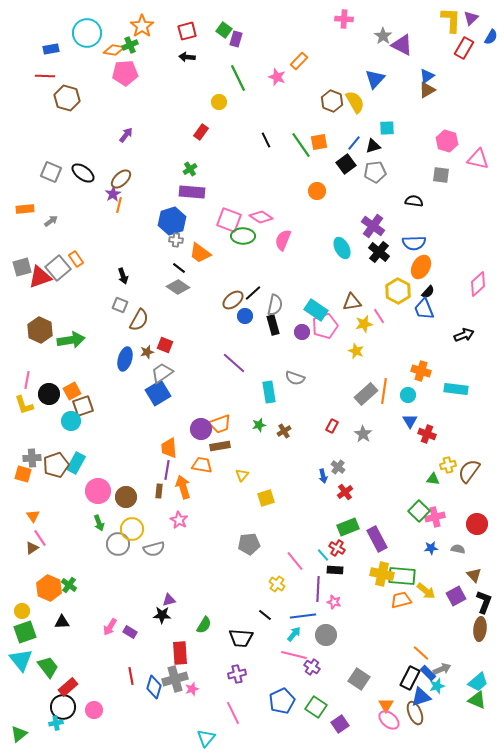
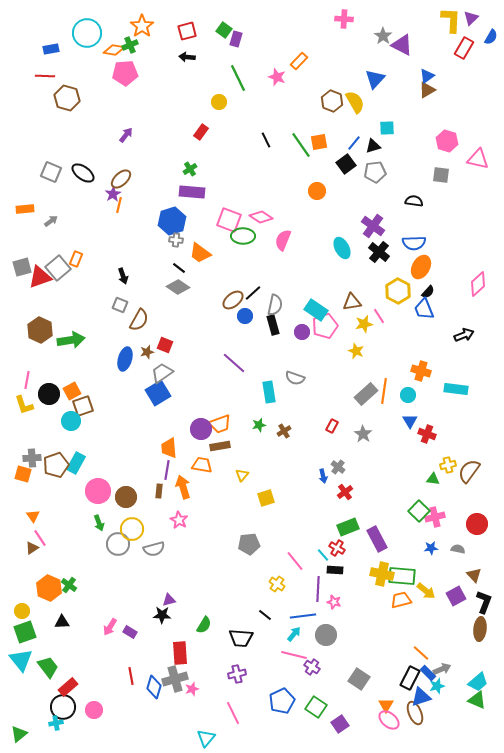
orange rectangle at (76, 259): rotated 56 degrees clockwise
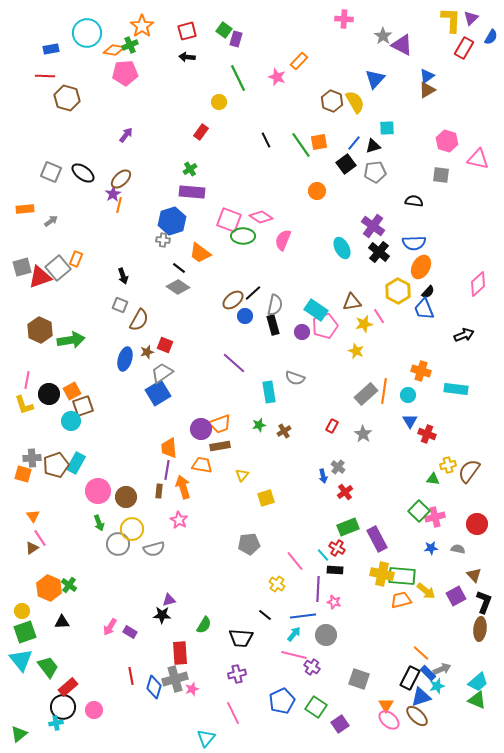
gray cross at (176, 240): moved 13 px left
gray square at (359, 679): rotated 15 degrees counterclockwise
brown ellipse at (415, 713): moved 2 px right, 3 px down; rotated 25 degrees counterclockwise
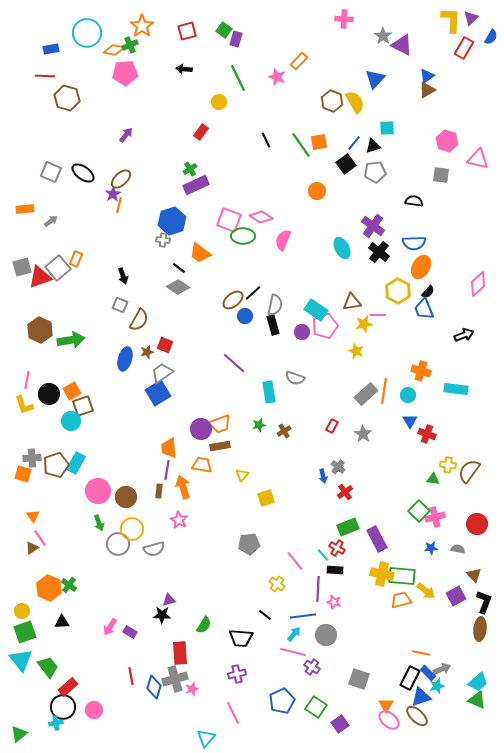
black arrow at (187, 57): moved 3 px left, 12 px down
purple rectangle at (192, 192): moved 4 px right, 7 px up; rotated 30 degrees counterclockwise
pink line at (379, 316): moved 1 px left, 1 px up; rotated 56 degrees counterclockwise
yellow cross at (448, 465): rotated 21 degrees clockwise
orange line at (421, 653): rotated 30 degrees counterclockwise
pink line at (294, 655): moved 1 px left, 3 px up
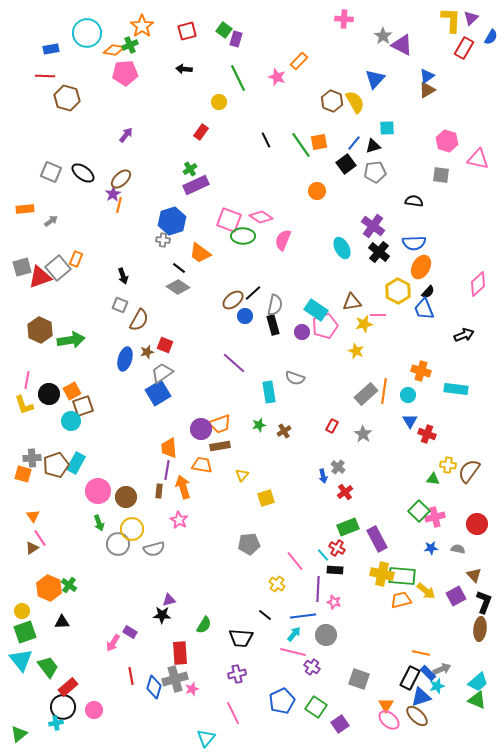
pink arrow at (110, 627): moved 3 px right, 16 px down
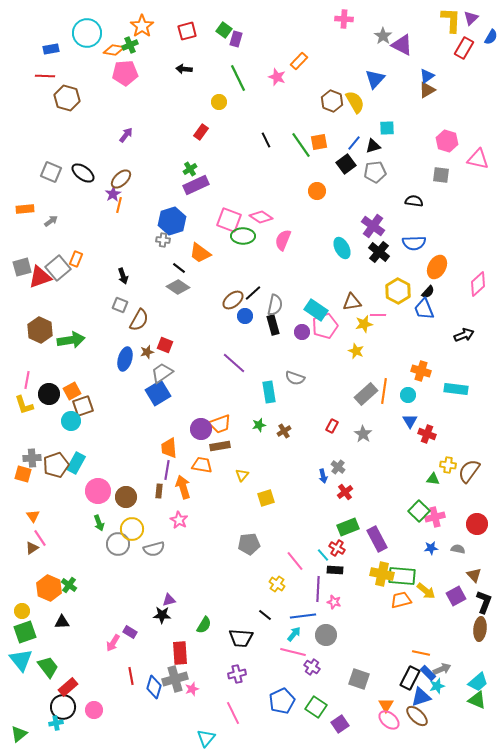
orange ellipse at (421, 267): moved 16 px right
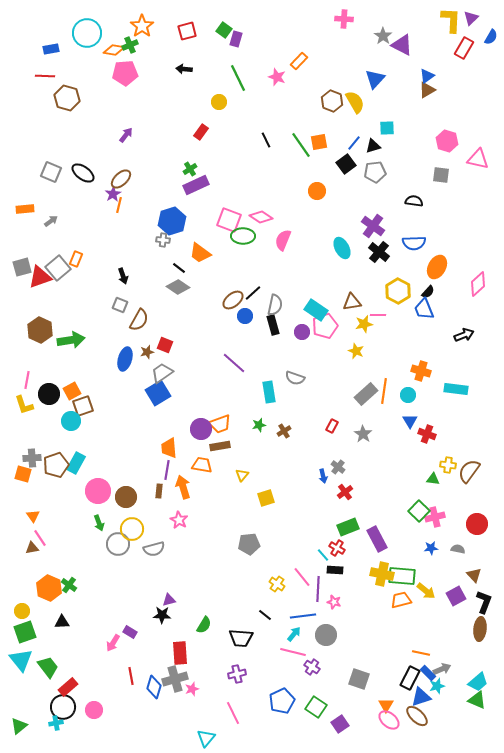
brown triangle at (32, 548): rotated 24 degrees clockwise
pink line at (295, 561): moved 7 px right, 16 px down
green triangle at (19, 734): moved 8 px up
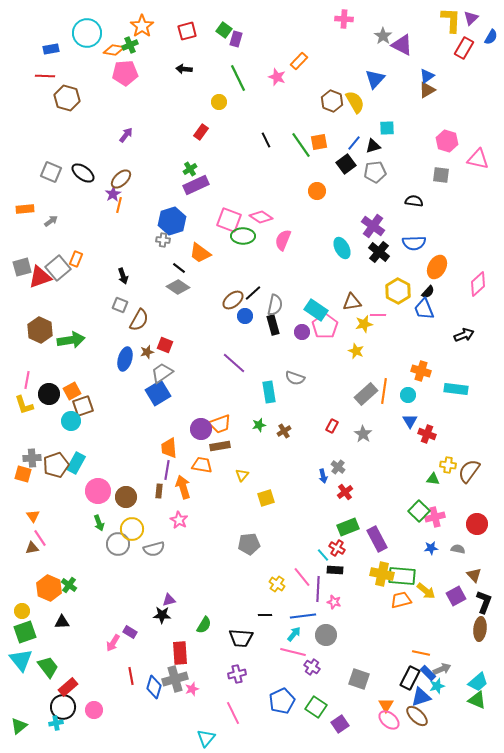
pink pentagon at (325, 326): rotated 15 degrees counterclockwise
black line at (265, 615): rotated 40 degrees counterclockwise
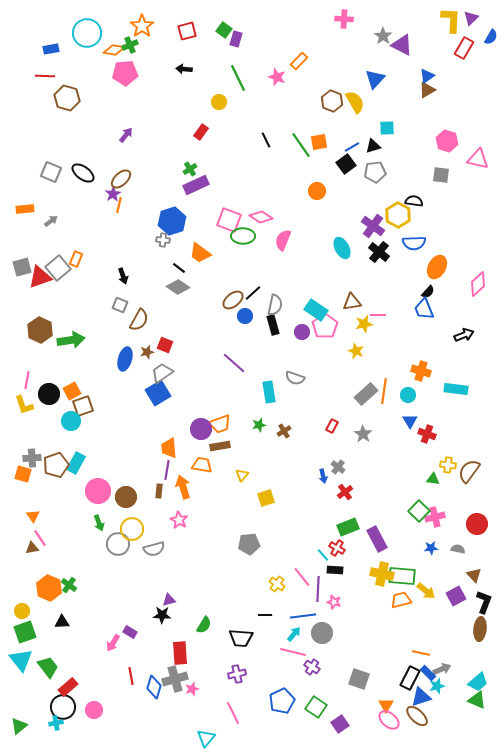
blue line at (354, 143): moved 2 px left, 4 px down; rotated 21 degrees clockwise
yellow hexagon at (398, 291): moved 76 px up
gray circle at (326, 635): moved 4 px left, 2 px up
